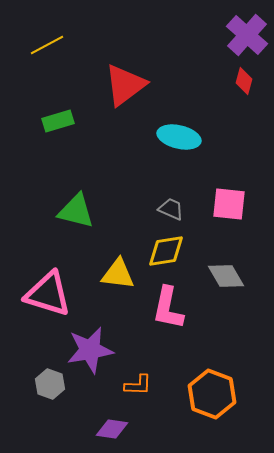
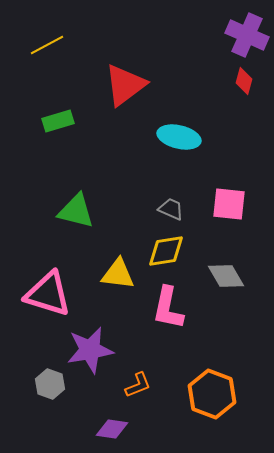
purple cross: rotated 18 degrees counterclockwise
orange L-shape: rotated 24 degrees counterclockwise
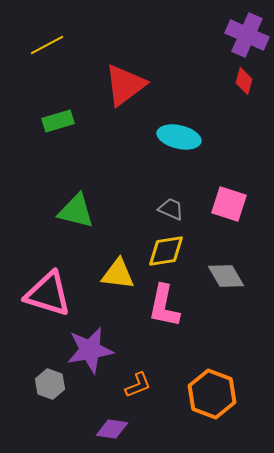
pink square: rotated 12 degrees clockwise
pink L-shape: moved 4 px left, 2 px up
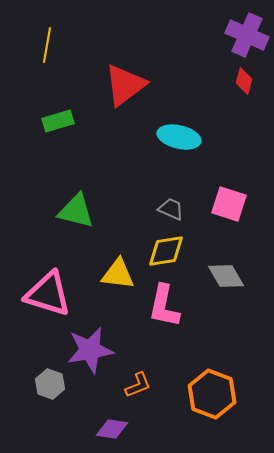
yellow line: rotated 52 degrees counterclockwise
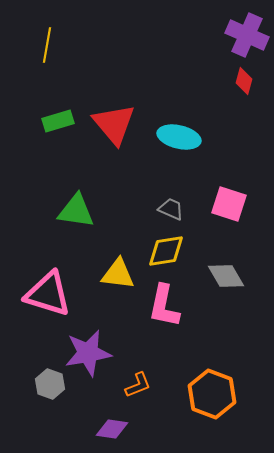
red triangle: moved 11 px left, 39 px down; rotated 33 degrees counterclockwise
green triangle: rotated 6 degrees counterclockwise
purple star: moved 2 px left, 3 px down
